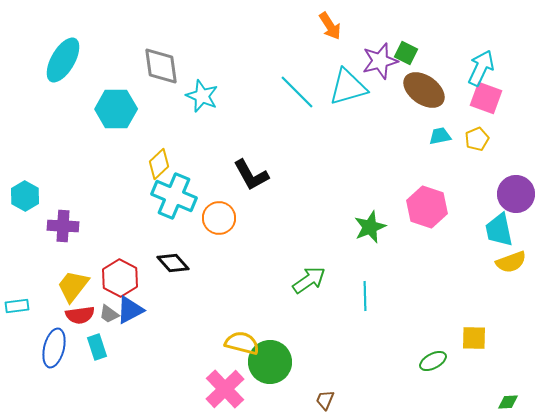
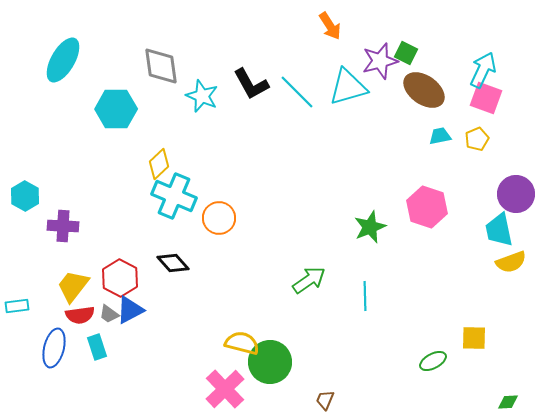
cyan arrow at (481, 68): moved 2 px right, 2 px down
black L-shape at (251, 175): moved 91 px up
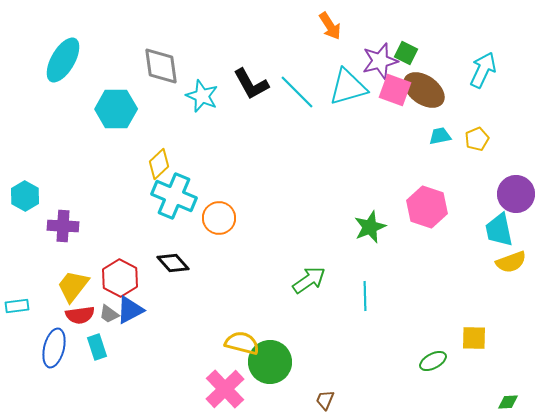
pink square at (486, 98): moved 91 px left, 8 px up
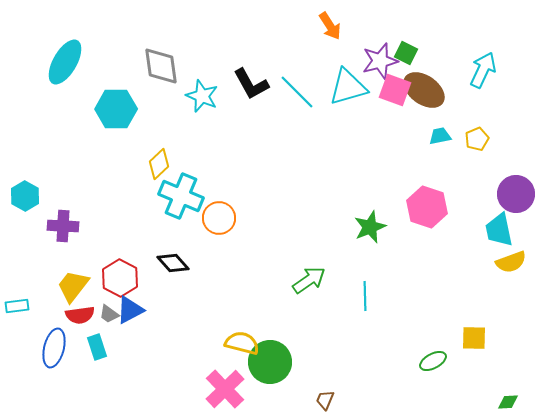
cyan ellipse at (63, 60): moved 2 px right, 2 px down
cyan cross at (174, 196): moved 7 px right
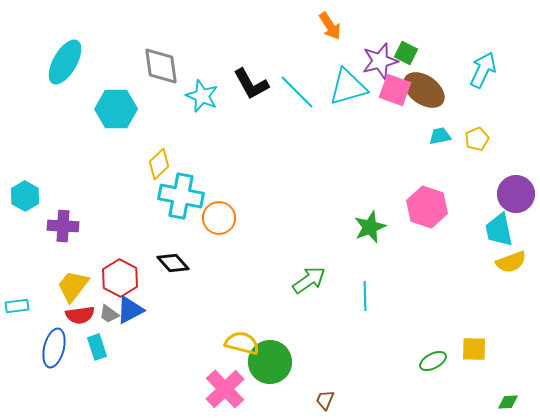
cyan cross at (181, 196): rotated 12 degrees counterclockwise
yellow square at (474, 338): moved 11 px down
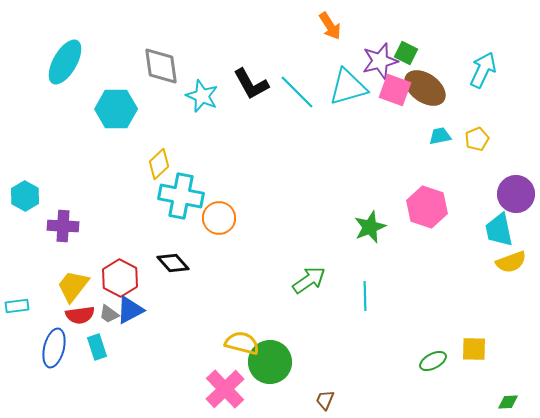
brown ellipse at (424, 90): moved 1 px right, 2 px up
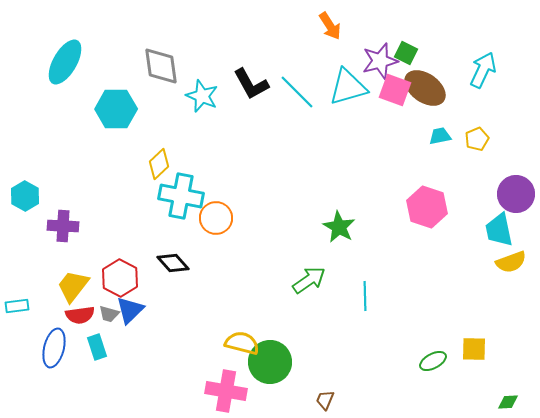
orange circle at (219, 218): moved 3 px left
green star at (370, 227): moved 31 px left; rotated 20 degrees counterclockwise
blue triangle at (130, 310): rotated 16 degrees counterclockwise
gray trapezoid at (109, 314): rotated 20 degrees counterclockwise
pink cross at (225, 389): moved 1 px right, 2 px down; rotated 36 degrees counterclockwise
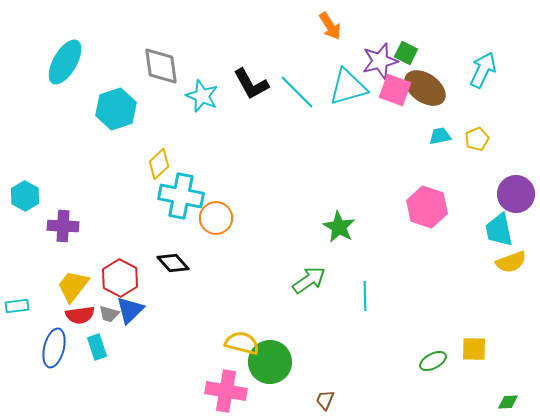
cyan hexagon at (116, 109): rotated 18 degrees counterclockwise
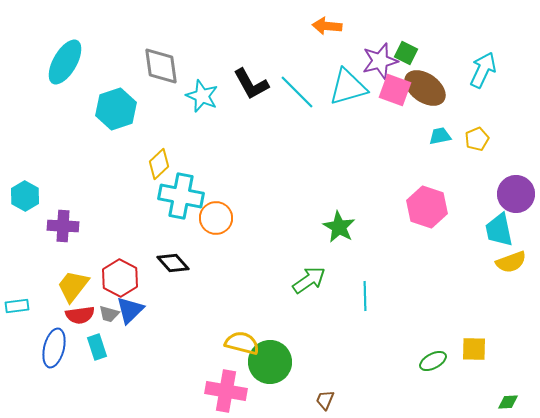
orange arrow at (330, 26): moved 3 px left; rotated 128 degrees clockwise
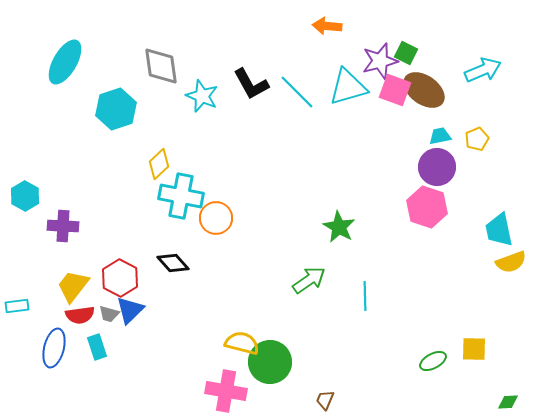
cyan arrow at (483, 70): rotated 42 degrees clockwise
brown ellipse at (425, 88): moved 1 px left, 2 px down
purple circle at (516, 194): moved 79 px left, 27 px up
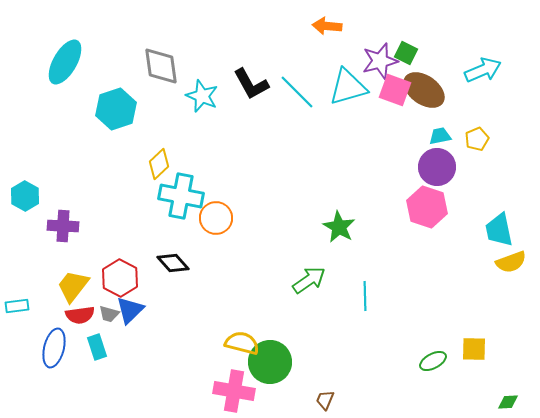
pink cross at (226, 391): moved 8 px right
